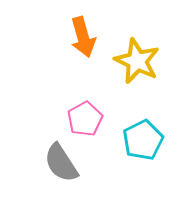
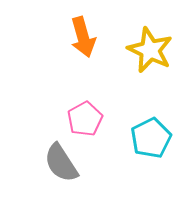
yellow star: moved 13 px right, 11 px up
cyan pentagon: moved 8 px right, 2 px up
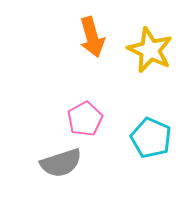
orange arrow: moved 9 px right
cyan pentagon: rotated 21 degrees counterclockwise
gray semicircle: rotated 75 degrees counterclockwise
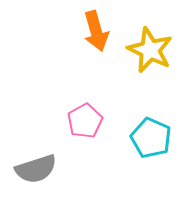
orange arrow: moved 4 px right, 6 px up
pink pentagon: moved 2 px down
gray semicircle: moved 25 px left, 6 px down
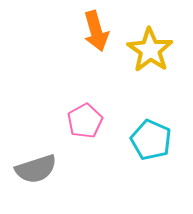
yellow star: rotated 9 degrees clockwise
cyan pentagon: moved 2 px down
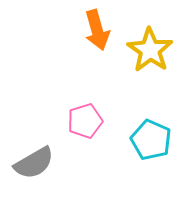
orange arrow: moved 1 px right, 1 px up
pink pentagon: rotated 12 degrees clockwise
gray semicircle: moved 2 px left, 6 px up; rotated 12 degrees counterclockwise
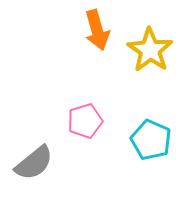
gray semicircle: rotated 9 degrees counterclockwise
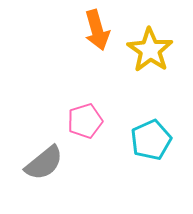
cyan pentagon: rotated 24 degrees clockwise
gray semicircle: moved 10 px right
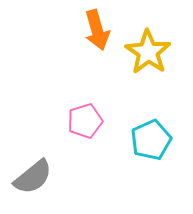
yellow star: moved 2 px left, 2 px down
gray semicircle: moved 11 px left, 14 px down
